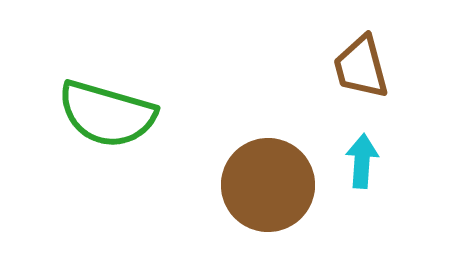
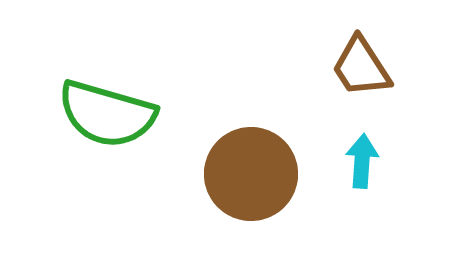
brown trapezoid: rotated 18 degrees counterclockwise
brown circle: moved 17 px left, 11 px up
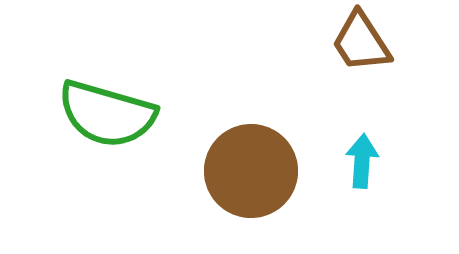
brown trapezoid: moved 25 px up
brown circle: moved 3 px up
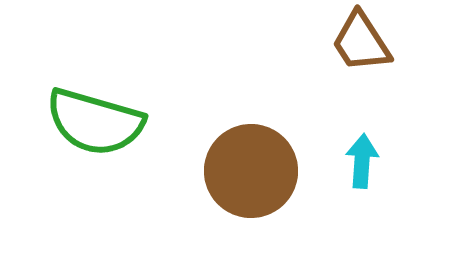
green semicircle: moved 12 px left, 8 px down
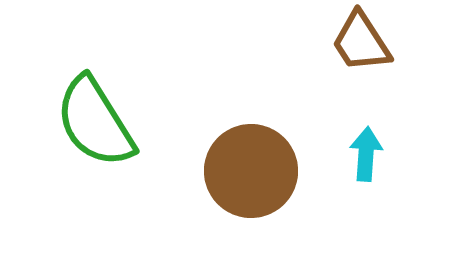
green semicircle: rotated 42 degrees clockwise
cyan arrow: moved 4 px right, 7 px up
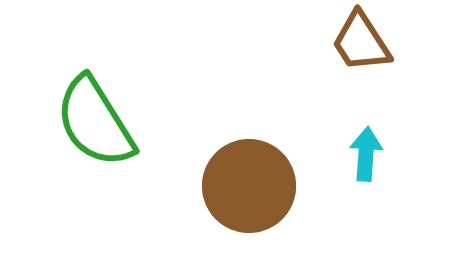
brown circle: moved 2 px left, 15 px down
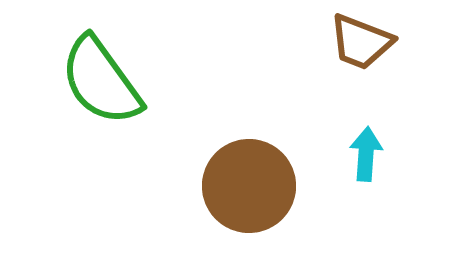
brown trapezoid: rotated 36 degrees counterclockwise
green semicircle: moved 6 px right, 41 px up; rotated 4 degrees counterclockwise
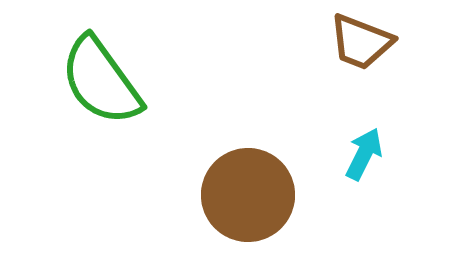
cyan arrow: moved 2 px left; rotated 22 degrees clockwise
brown circle: moved 1 px left, 9 px down
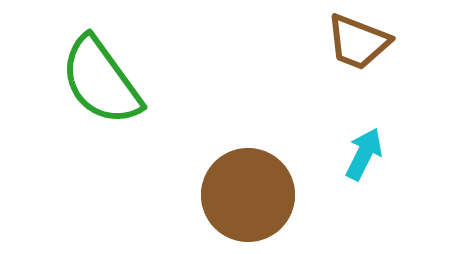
brown trapezoid: moved 3 px left
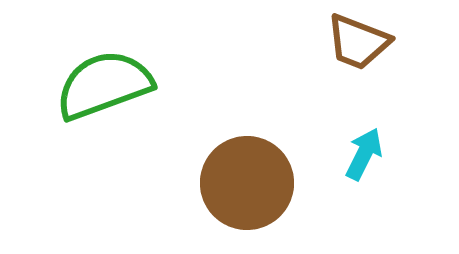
green semicircle: moved 3 px right, 4 px down; rotated 106 degrees clockwise
brown circle: moved 1 px left, 12 px up
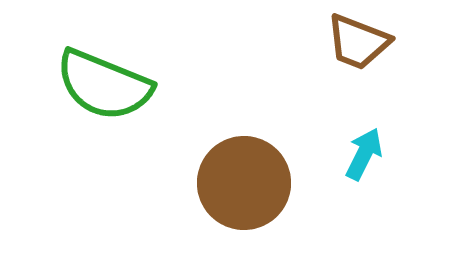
green semicircle: rotated 138 degrees counterclockwise
brown circle: moved 3 px left
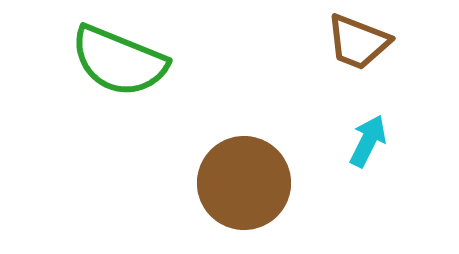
green semicircle: moved 15 px right, 24 px up
cyan arrow: moved 4 px right, 13 px up
